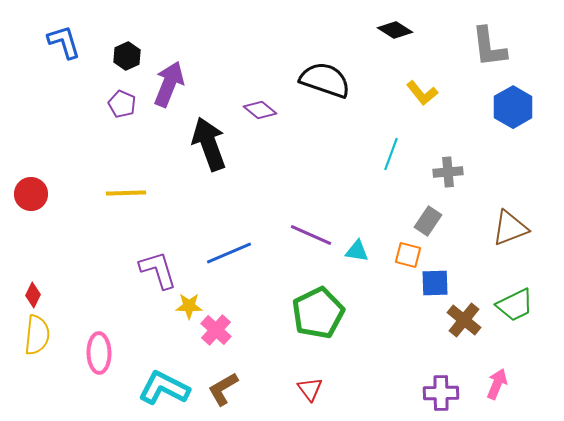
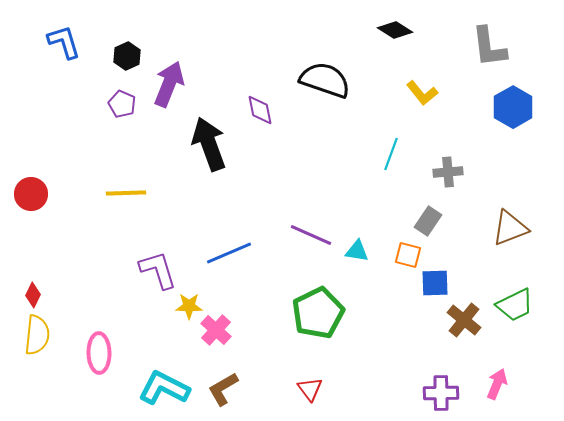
purple diamond: rotated 40 degrees clockwise
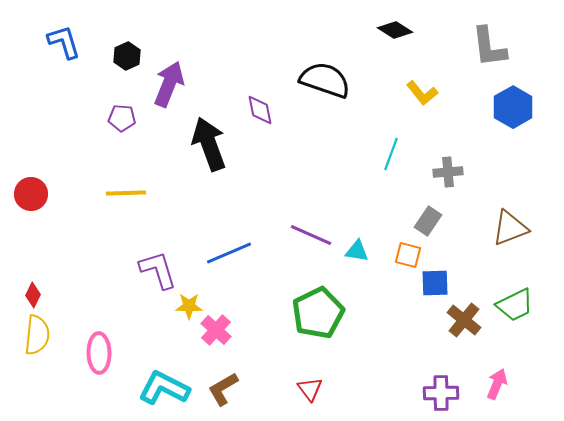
purple pentagon: moved 14 px down; rotated 20 degrees counterclockwise
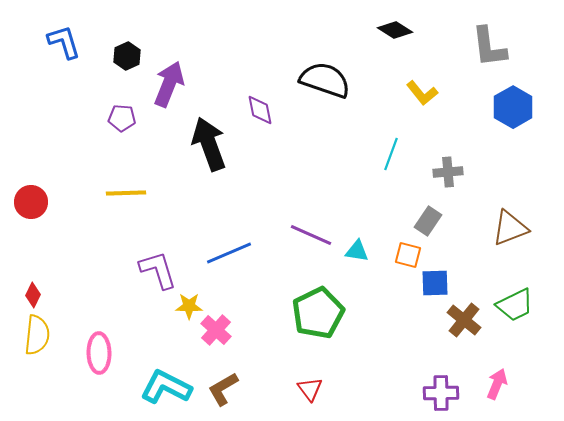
red circle: moved 8 px down
cyan L-shape: moved 2 px right, 1 px up
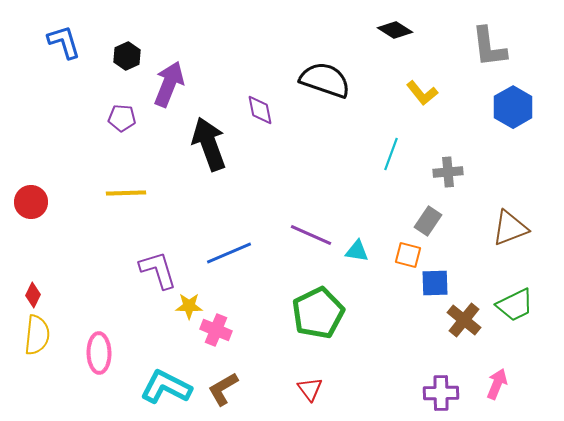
pink cross: rotated 20 degrees counterclockwise
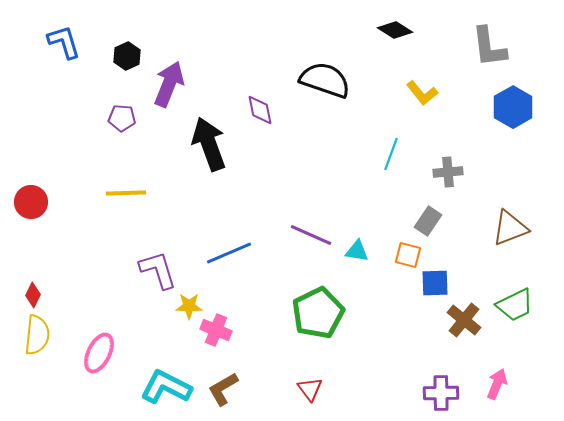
pink ellipse: rotated 27 degrees clockwise
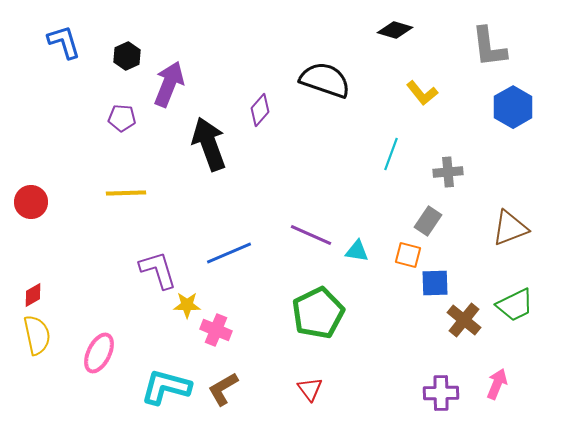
black diamond: rotated 16 degrees counterclockwise
purple diamond: rotated 52 degrees clockwise
red diamond: rotated 35 degrees clockwise
yellow star: moved 2 px left, 1 px up
yellow semicircle: rotated 18 degrees counterclockwise
cyan L-shape: rotated 12 degrees counterclockwise
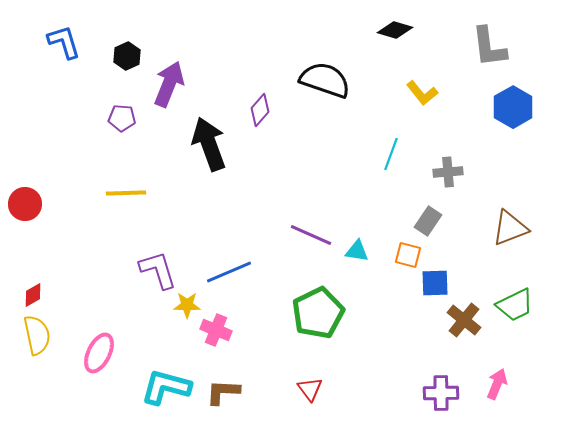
red circle: moved 6 px left, 2 px down
blue line: moved 19 px down
brown L-shape: moved 3 px down; rotated 33 degrees clockwise
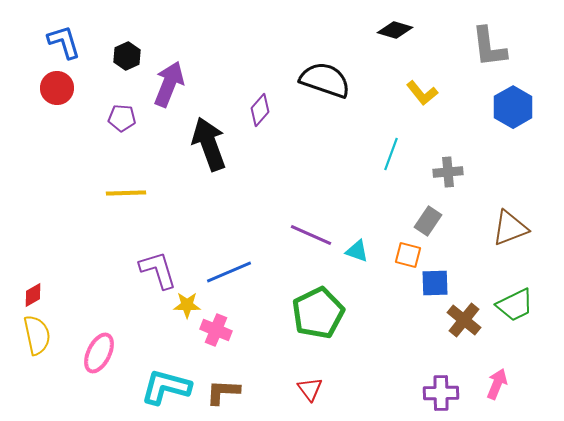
red circle: moved 32 px right, 116 px up
cyan triangle: rotated 10 degrees clockwise
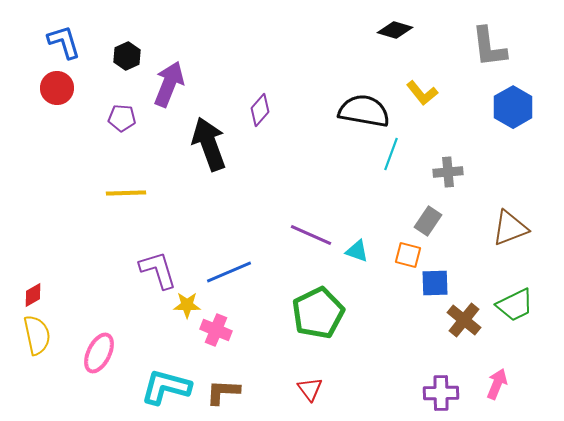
black semicircle: moved 39 px right, 31 px down; rotated 9 degrees counterclockwise
